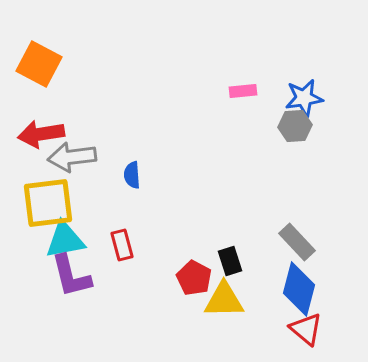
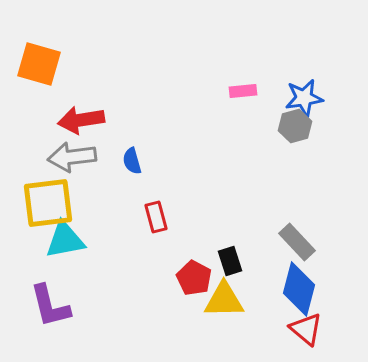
orange square: rotated 12 degrees counterclockwise
gray hexagon: rotated 12 degrees counterclockwise
red arrow: moved 40 px right, 14 px up
blue semicircle: moved 14 px up; rotated 12 degrees counterclockwise
red rectangle: moved 34 px right, 28 px up
purple L-shape: moved 21 px left, 30 px down
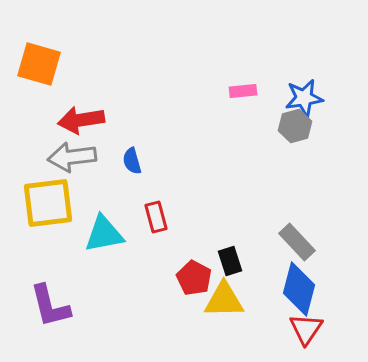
cyan triangle: moved 39 px right, 6 px up
red triangle: rotated 24 degrees clockwise
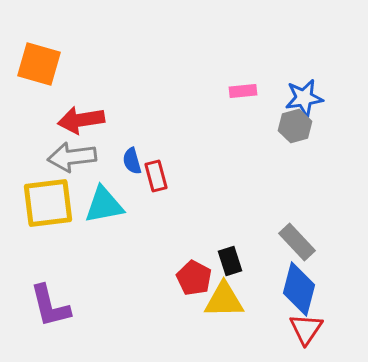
red rectangle: moved 41 px up
cyan triangle: moved 29 px up
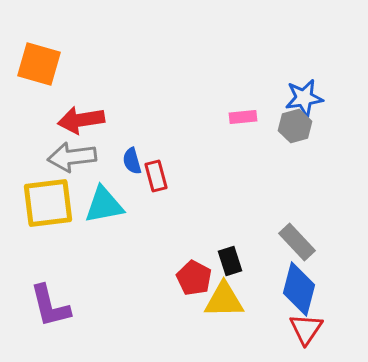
pink rectangle: moved 26 px down
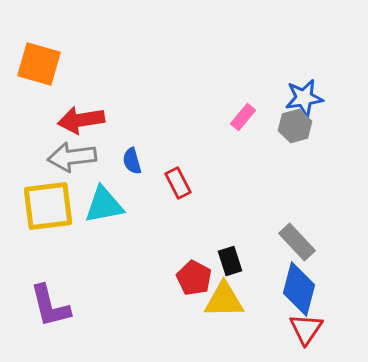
pink rectangle: rotated 44 degrees counterclockwise
red rectangle: moved 22 px right, 7 px down; rotated 12 degrees counterclockwise
yellow square: moved 3 px down
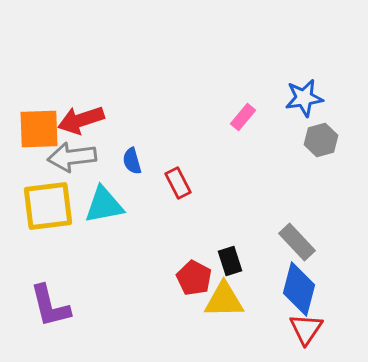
orange square: moved 65 px down; rotated 18 degrees counterclockwise
red arrow: rotated 9 degrees counterclockwise
gray hexagon: moved 26 px right, 14 px down
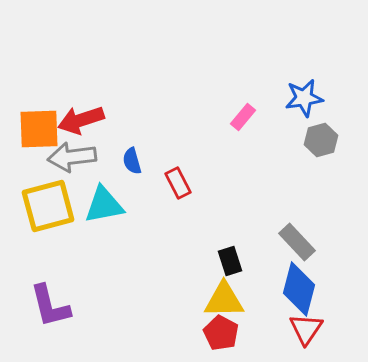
yellow square: rotated 8 degrees counterclockwise
red pentagon: moved 27 px right, 55 px down
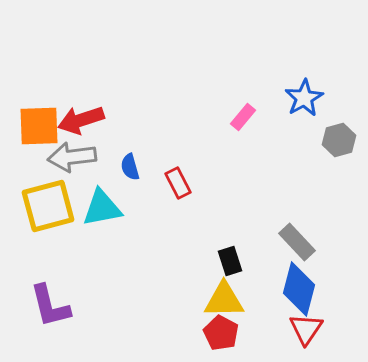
blue star: rotated 21 degrees counterclockwise
orange square: moved 3 px up
gray hexagon: moved 18 px right
blue semicircle: moved 2 px left, 6 px down
cyan triangle: moved 2 px left, 3 px down
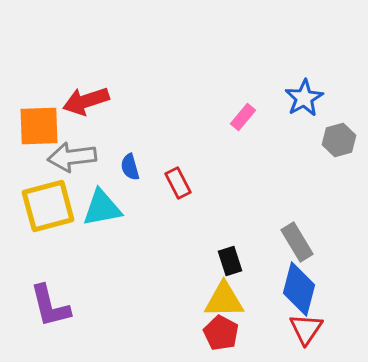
red arrow: moved 5 px right, 19 px up
gray rectangle: rotated 12 degrees clockwise
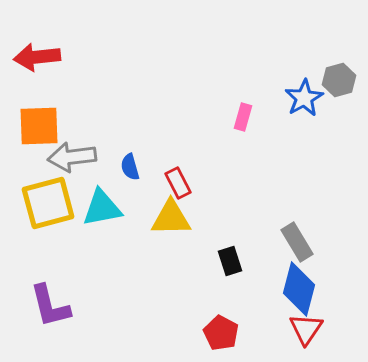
red arrow: moved 49 px left, 44 px up; rotated 12 degrees clockwise
pink rectangle: rotated 24 degrees counterclockwise
gray hexagon: moved 60 px up
yellow square: moved 3 px up
yellow triangle: moved 53 px left, 82 px up
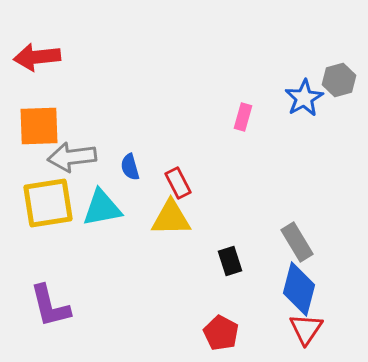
yellow square: rotated 6 degrees clockwise
